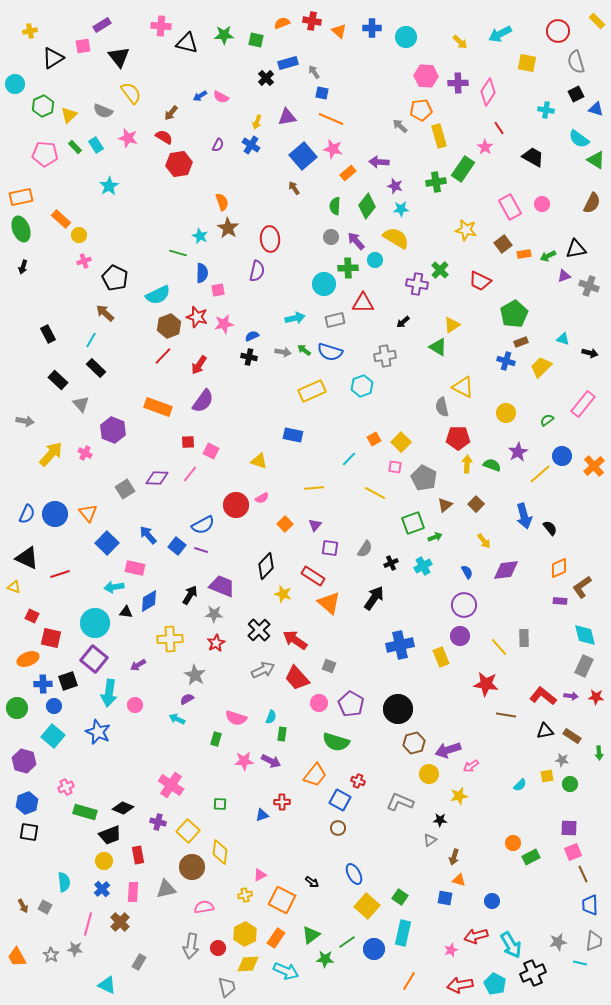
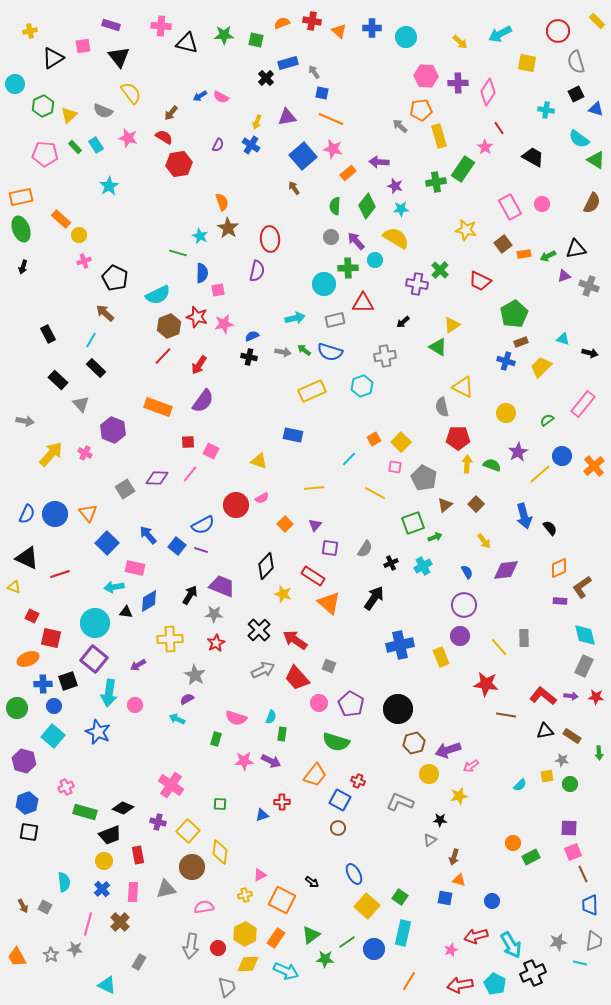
purple rectangle at (102, 25): moved 9 px right; rotated 48 degrees clockwise
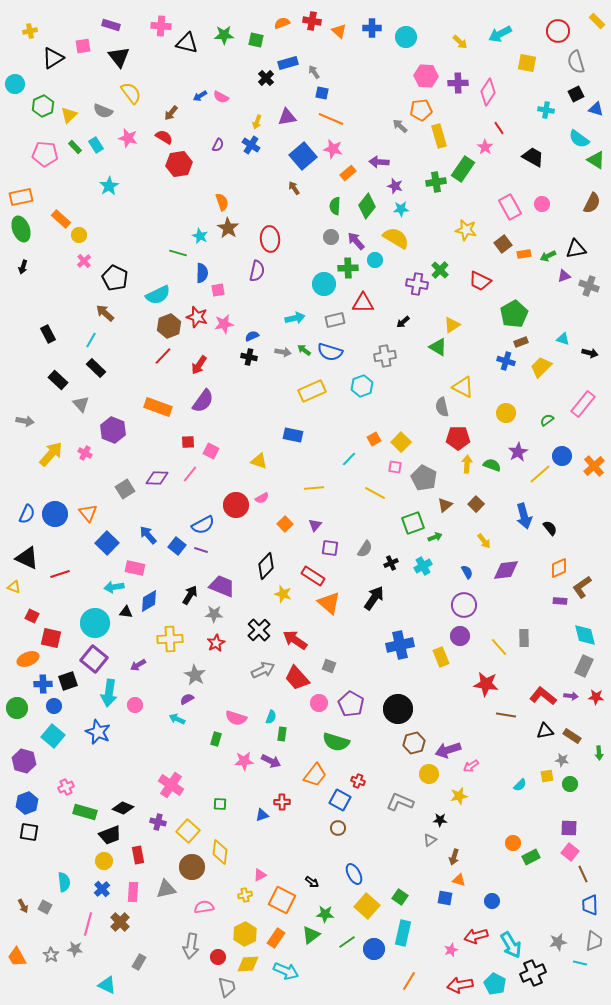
pink cross at (84, 261): rotated 24 degrees counterclockwise
pink square at (573, 852): moved 3 px left; rotated 30 degrees counterclockwise
red circle at (218, 948): moved 9 px down
green star at (325, 959): moved 45 px up
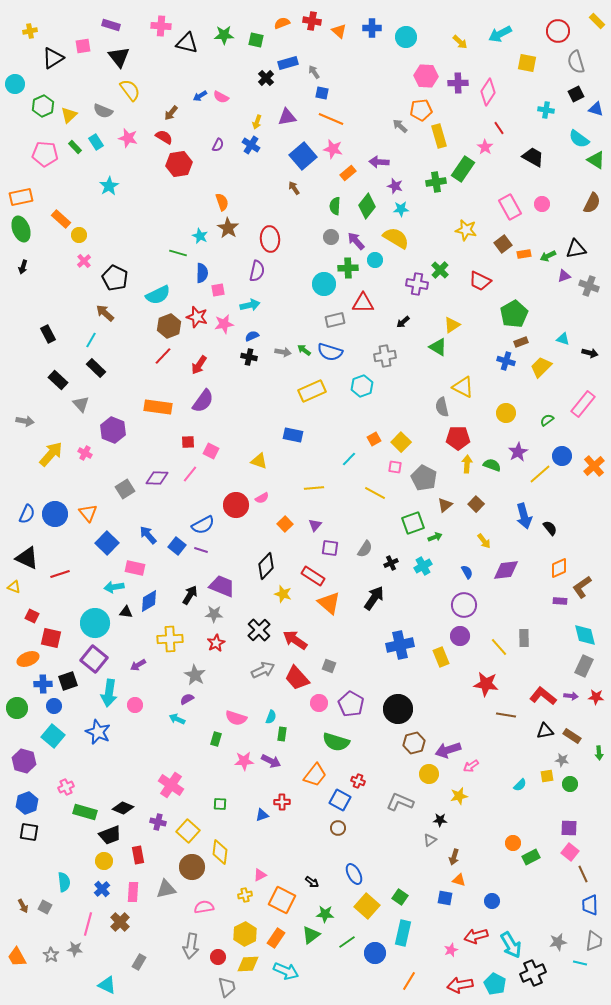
yellow semicircle at (131, 93): moved 1 px left, 3 px up
cyan rectangle at (96, 145): moved 3 px up
cyan arrow at (295, 318): moved 45 px left, 13 px up
orange rectangle at (158, 407): rotated 12 degrees counterclockwise
blue circle at (374, 949): moved 1 px right, 4 px down
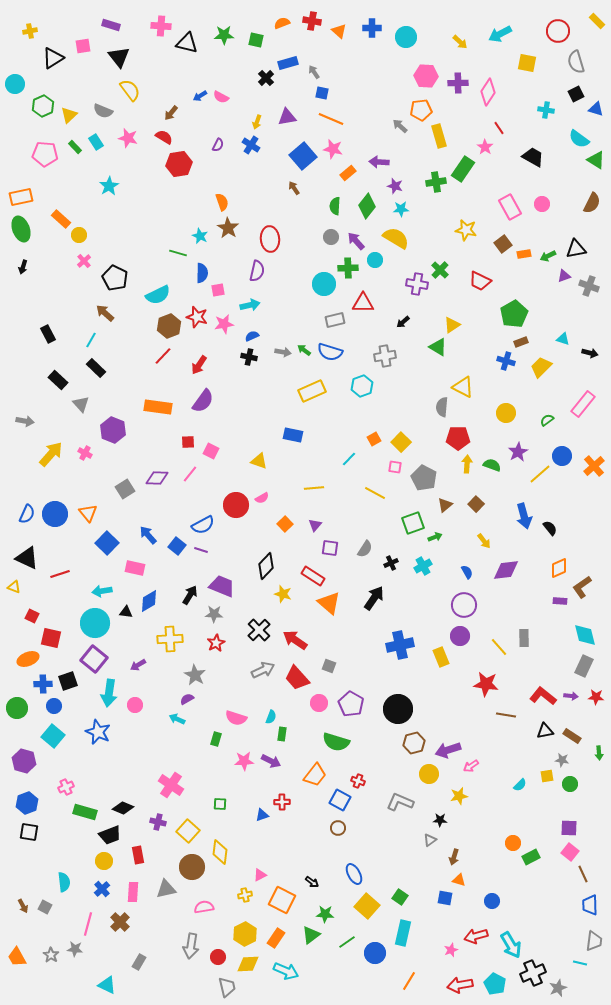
gray semicircle at (442, 407): rotated 18 degrees clockwise
cyan arrow at (114, 587): moved 12 px left, 4 px down
gray star at (558, 942): moved 46 px down; rotated 12 degrees counterclockwise
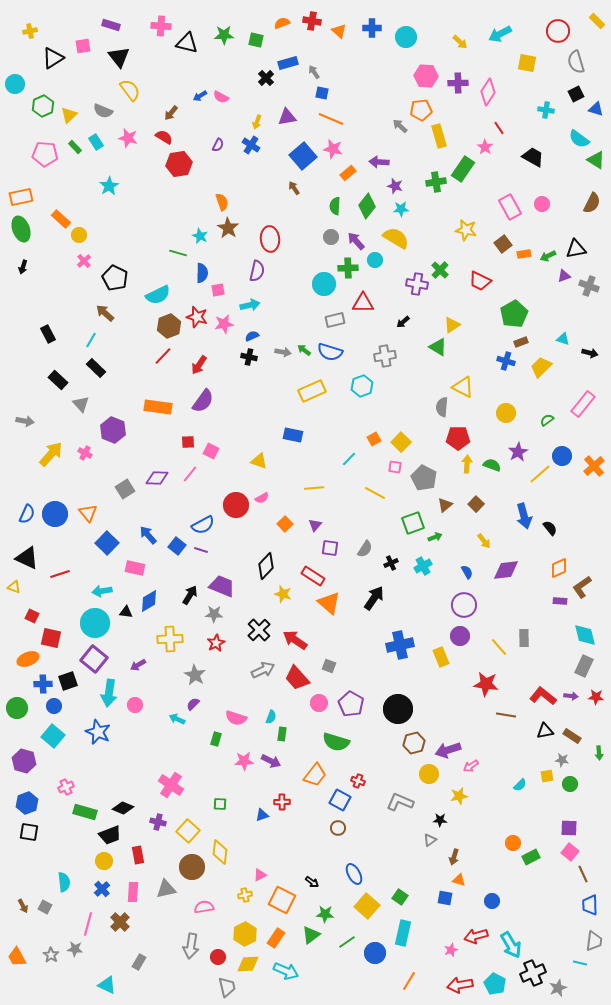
purple semicircle at (187, 699): moved 6 px right, 5 px down; rotated 16 degrees counterclockwise
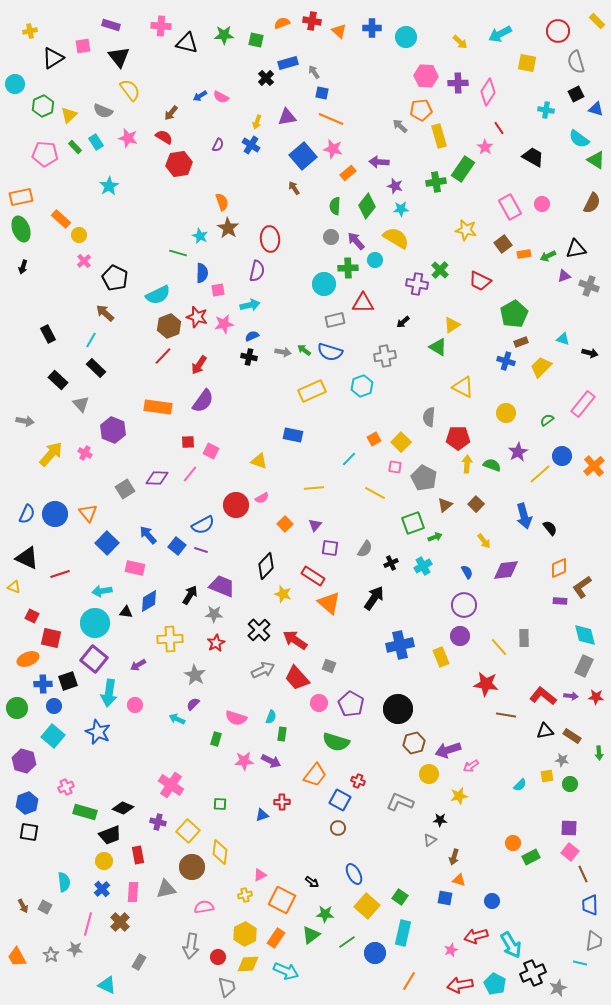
gray semicircle at (442, 407): moved 13 px left, 10 px down
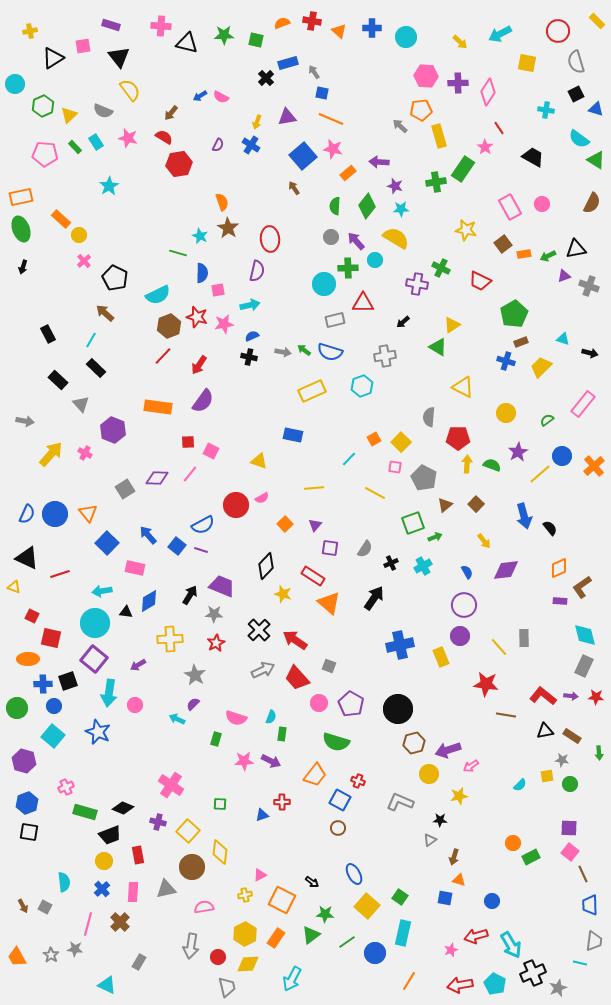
green cross at (440, 270): moved 1 px right, 2 px up; rotated 18 degrees counterclockwise
orange ellipse at (28, 659): rotated 20 degrees clockwise
cyan arrow at (286, 971): moved 6 px right, 8 px down; rotated 95 degrees clockwise
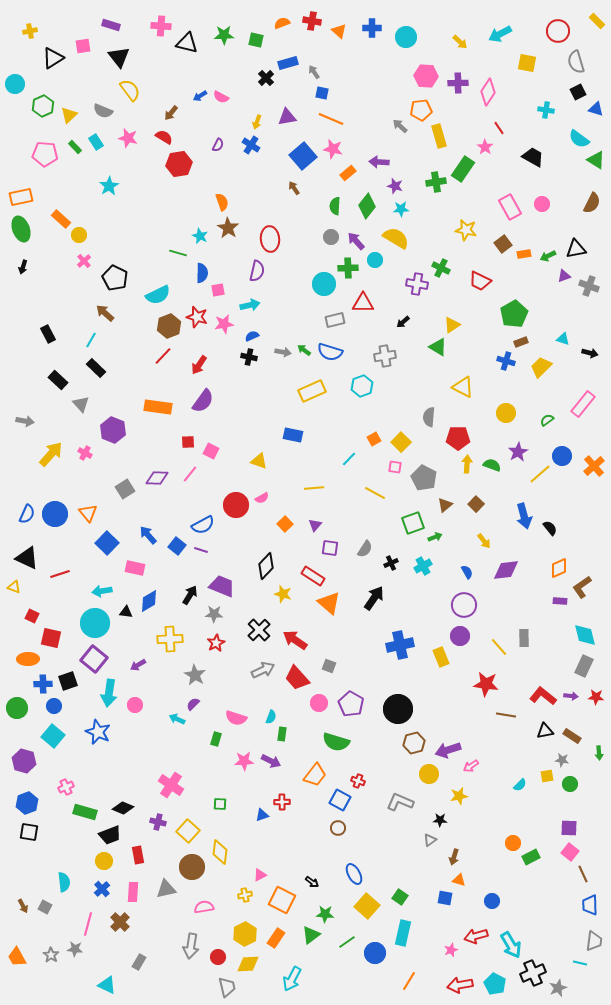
black square at (576, 94): moved 2 px right, 2 px up
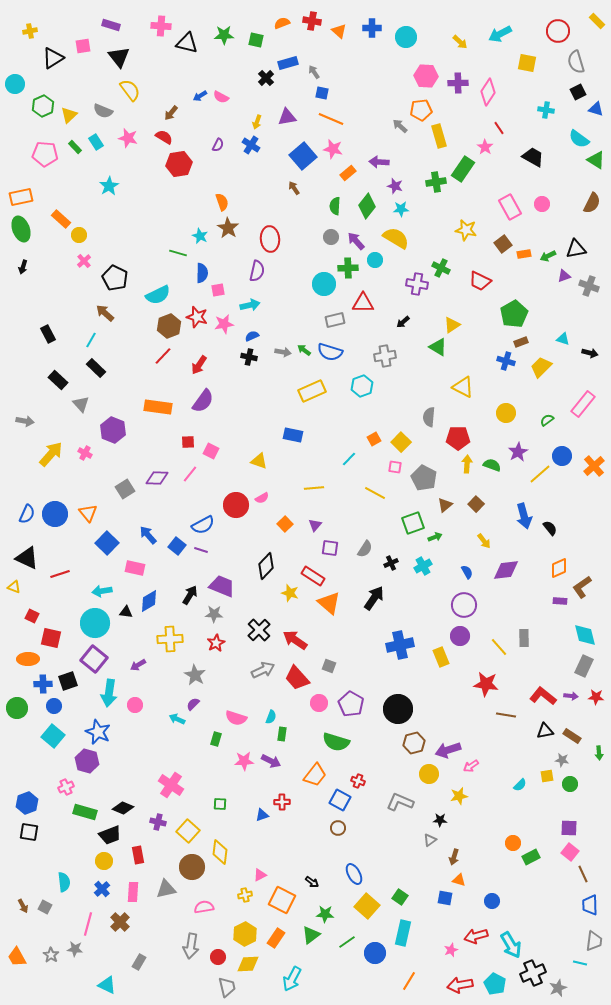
yellow star at (283, 594): moved 7 px right, 1 px up
purple hexagon at (24, 761): moved 63 px right
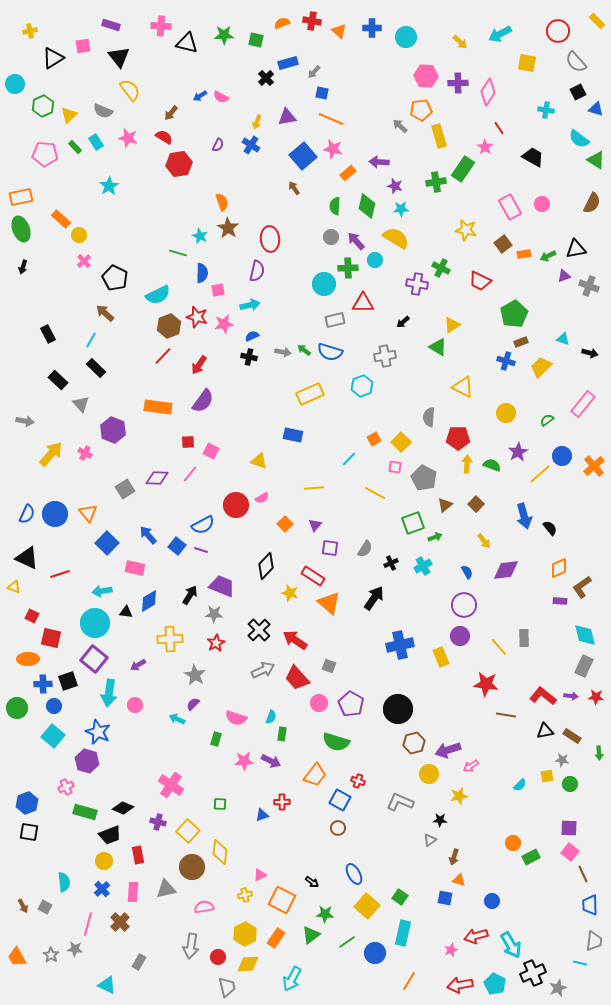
gray semicircle at (576, 62): rotated 25 degrees counterclockwise
gray arrow at (314, 72): rotated 104 degrees counterclockwise
green diamond at (367, 206): rotated 25 degrees counterclockwise
yellow rectangle at (312, 391): moved 2 px left, 3 px down
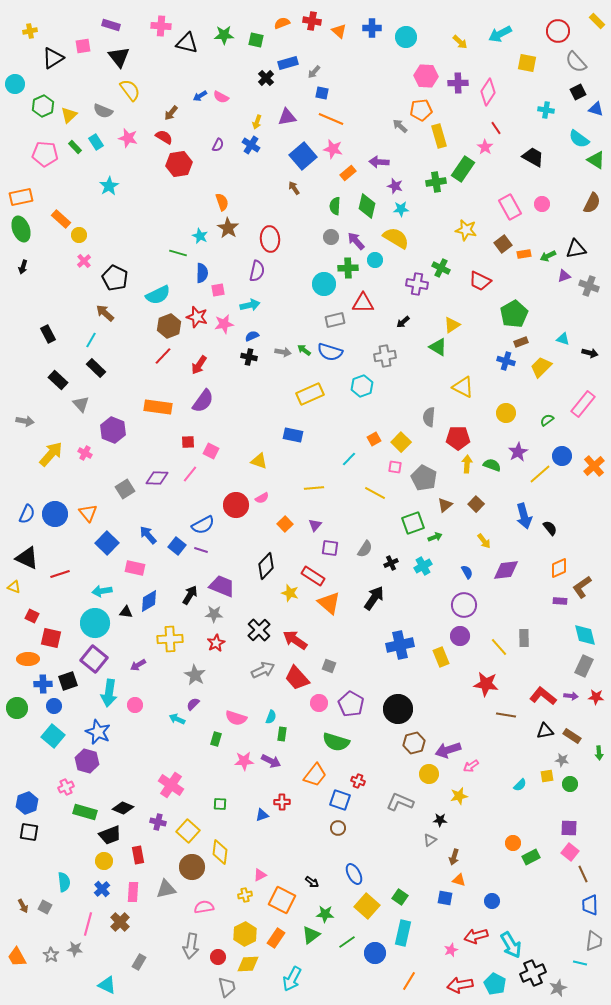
red line at (499, 128): moved 3 px left
blue square at (340, 800): rotated 10 degrees counterclockwise
